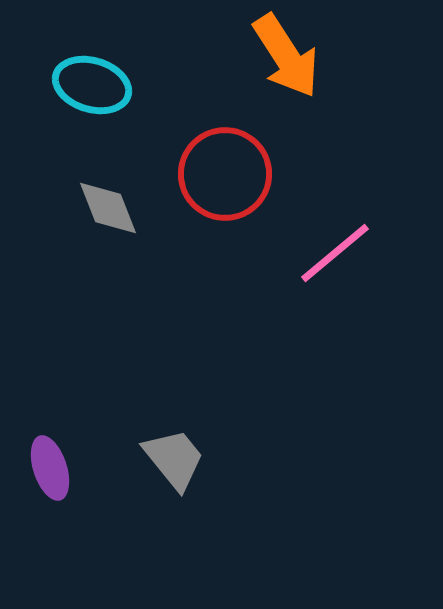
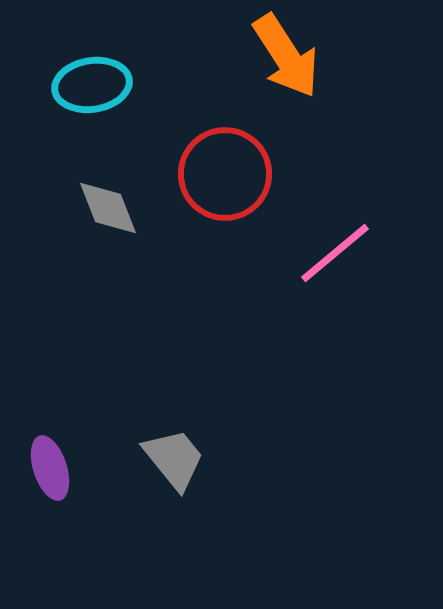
cyan ellipse: rotated 26 degrees counterclockwise
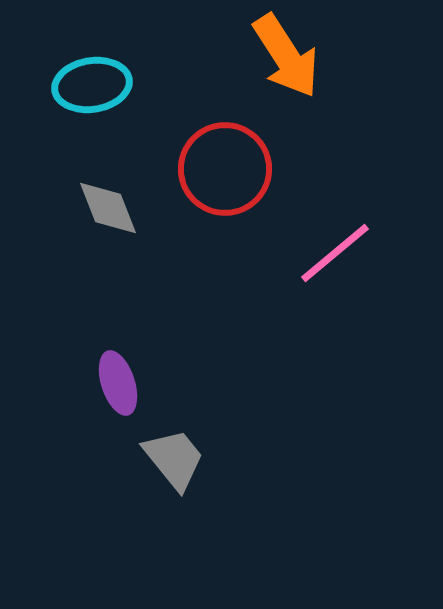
red circle: moved 5 px up
purple ellipse: moved 68 px right, 85 px up
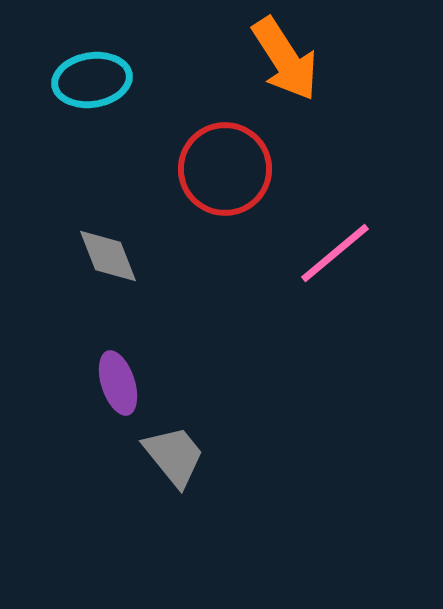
orange arrow: moved 1 px left, 3 px down
cyan ellipse: moved 5 px up
gray diamond: moved 48 px down
gray trapezoid: moved 3 px up
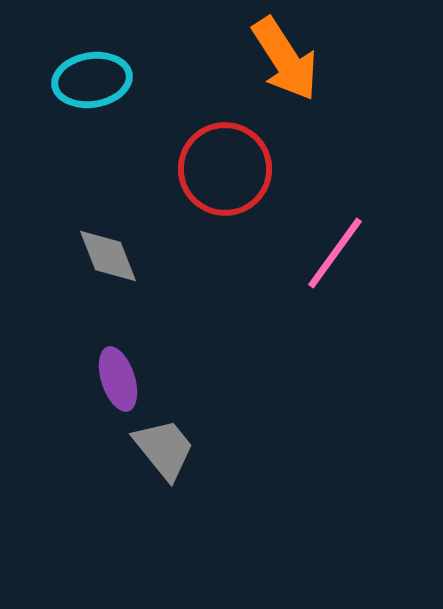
pink line: rotated 14 degrees counterclockwise
purple ellipse: moved 4 px up
gray trapezoid: moved 10 px left, 7 px up
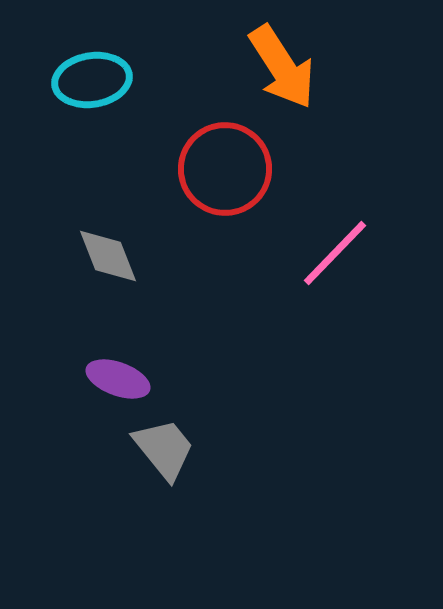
orange arrow: moved 3 px left, 8 px down
pink line: rotated 8 degrees clockwise
purple ellipse: rotated 52 degrees counterclockwise
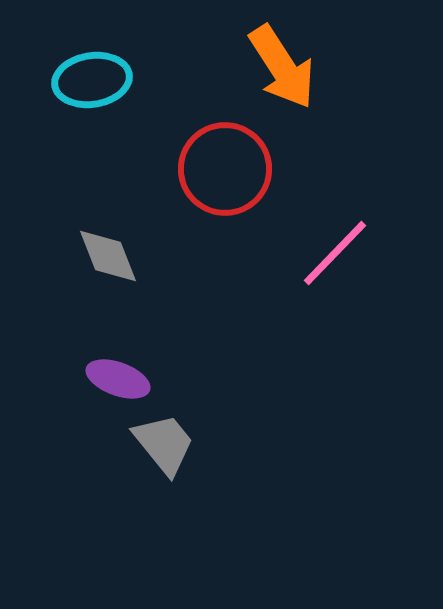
gray trapezoid: moved 5 px up
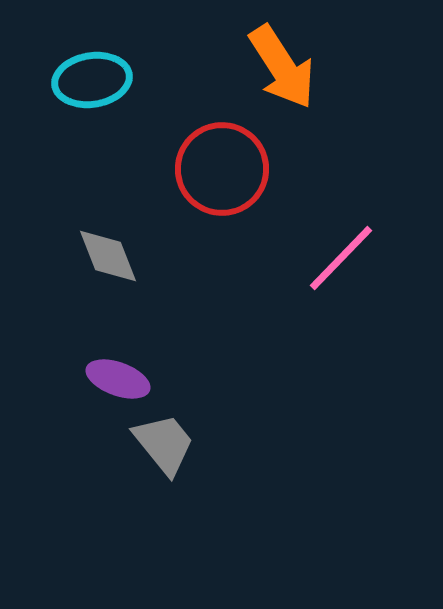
red circle: moved 3 px left
pink line: moved 6 px right, 5 px down
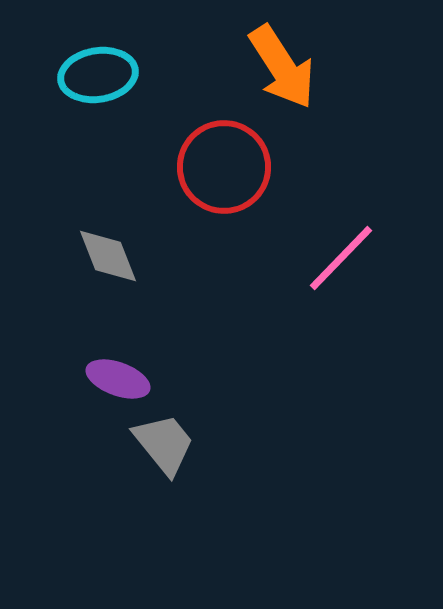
cyan ellipse: moved 6 px right, 5 px up
red circle: moved 2 px right, 2 px up
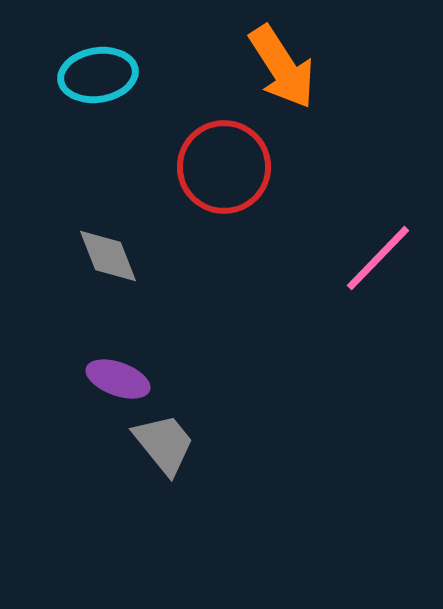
pink line: moved 37 px right
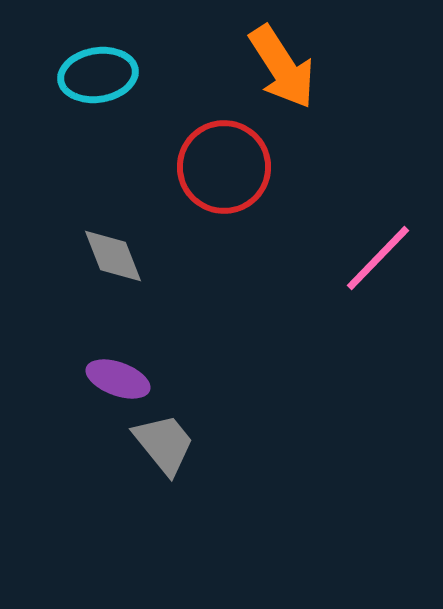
gray diamond: moved 5 px right
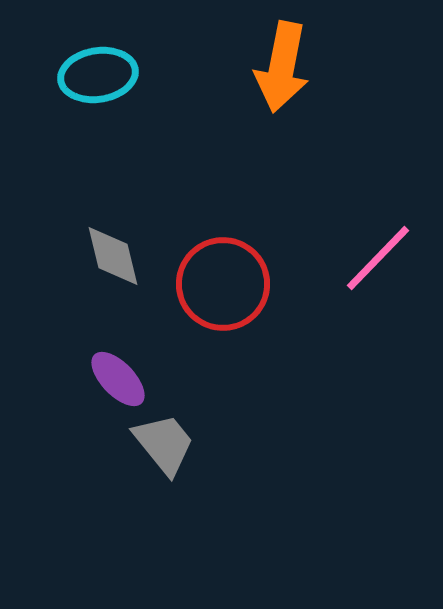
orange arrow: rotated 44 degrees clockwise
red circle: moved 1 px left, 117 px down
gray diamond: rotated 8 degrees clockwise
purple ellipse: rotated 26 degrees clockwise
